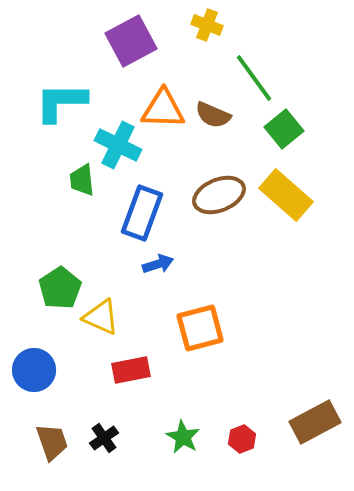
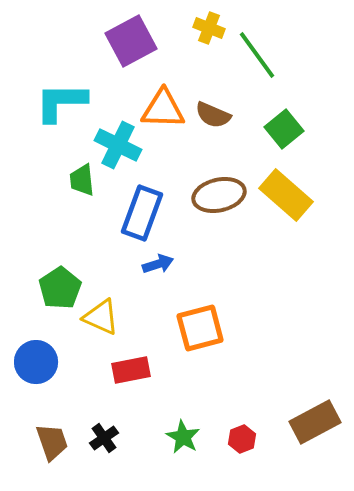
yellow cross: moved 2 px right, 3 px down
green line: moved 3 px right, 23 px up
brown ellipse: rotated 9 degrees clockwise
blue circle: moved 2 px right, 8 px up
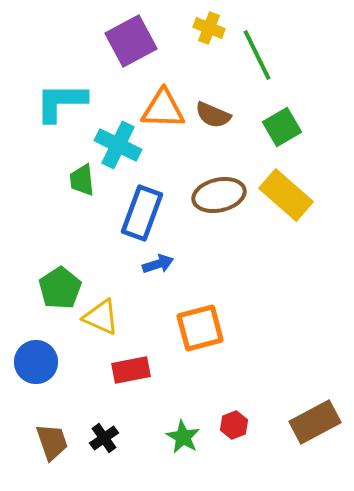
green line: rotated 10 degrees clockwise
green square: moved 2 px left, 2 px up; rotated 9 degrees clockwise
red hexagon: moved 8 px left, 14 px up
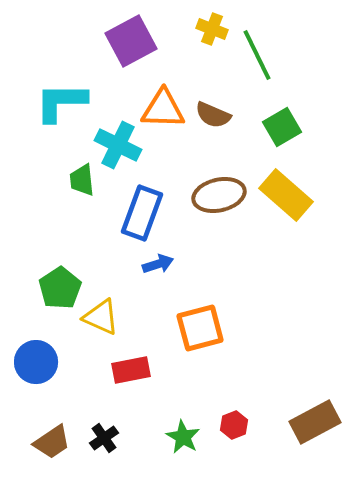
yellow cross: moved 3 px right, 1 px down
brown trapezoid: rotated 75 degrees clockwise
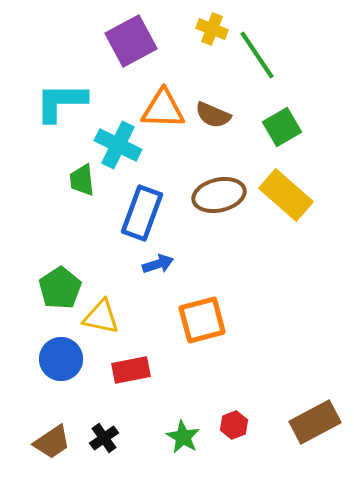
green line: rotated 8 degrees counterclockwise
yellow triangle: rotated 12 degrees counterclockwise
orange square: moved 2 px right, 8 px up
blue circle: moved 25 px right, 3 px up
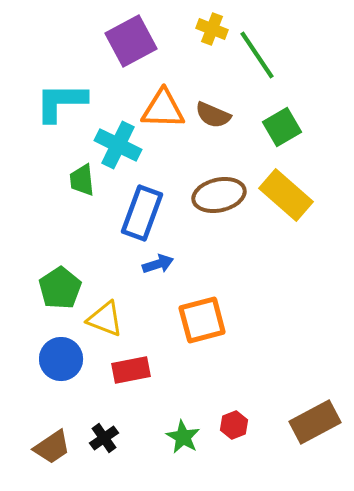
yellow triangle: moved 4 px right, 2 px down; rotated 9 degrees clockwise
brown trapezoid: moved 5 px down
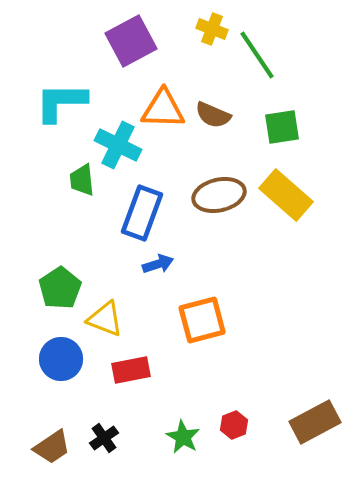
green square: rotated 21 degrees clockwise
